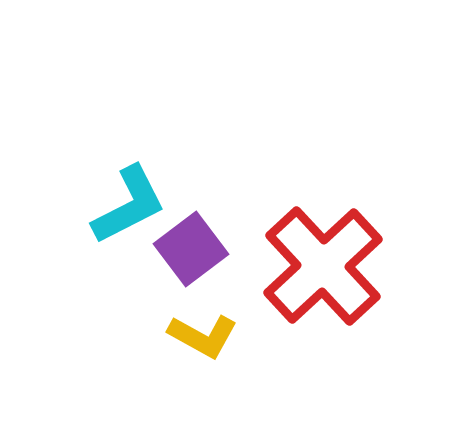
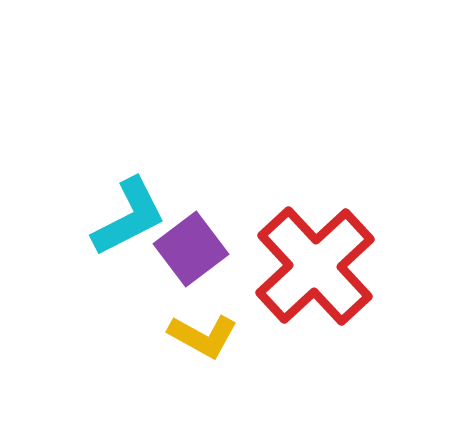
cyan L-shape: moved 12 px down
red cross: moved 8 px left
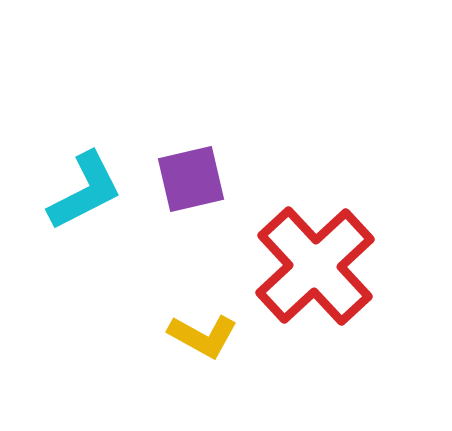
cyan L-shape: moved 44 px left, 26 px up
purple square: moved 70 px up; rotated 24 degrees clockwise
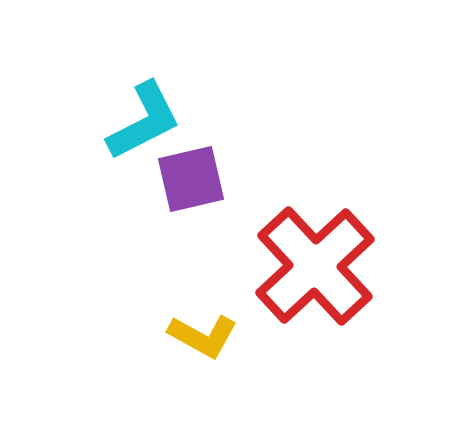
cyan L-shape: moved 59 px right, 70 px up
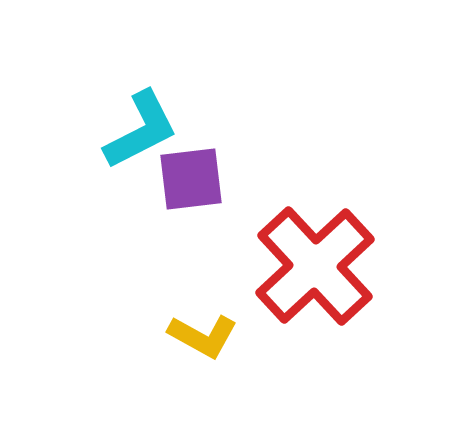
cyan L-shape: moved 3 px left, 9 px down
purple square: rotated 6 degrees clockwise
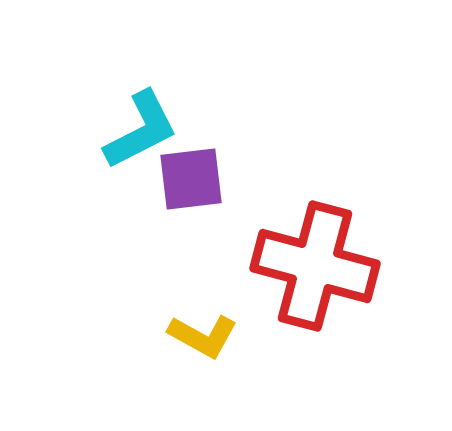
red cross: rotated 32 degrees counterclockwise
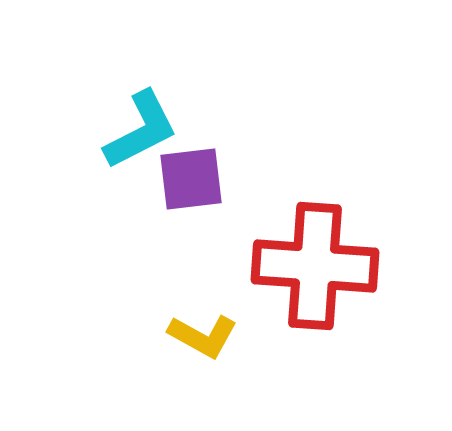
red cross: rotated 11 degrees counterclockwise
